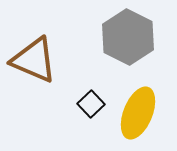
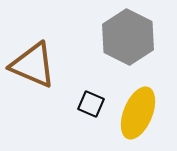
brown triangle: moved 1 px left, 5 px down
black square: rotated 24 degrees counterclockwise
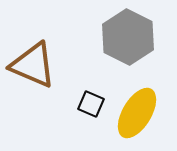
yellow ellipse: moved 1 px left; rotated 9 degrees clockwise
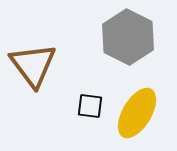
brown triangle: rotated 30 degrees clockwise
black square: moved 1 px left, 2 px down; rotated 16 degrees counterclockwise
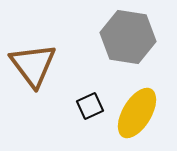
gray hexagon: rotated 18 degrees counterclockwise
black square: rotated 32 degrees counterclockwise
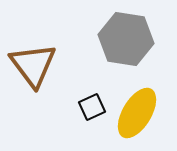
gray hexagon: moved 2 px left, 2 px down
black square: moved 2 px right, 1 px down
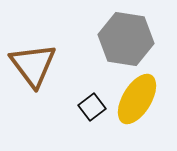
black square: rotated 12 degrees counterclockwise
yellow ellipse: moved 14 px up
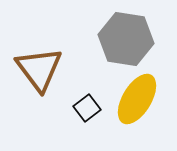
brown triangle: moved 6 px right, 4 px down
black square: moved 5 px left, 1 px down
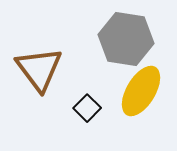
yellow ellipse: moved 4 px right, 8 px up
black square: rotated 8 degrees counterclockwise
